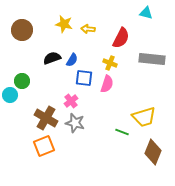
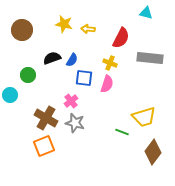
gray rectangle: moved 2 px left, 1 px up
green circle: moved 6 px right, 6 px up
brown diamond: rotated 15 degrees clockwise
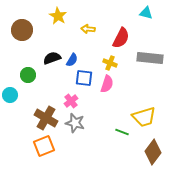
yellow star: moved 6 px left, 8 px up; rotated 18 degrees clockwise
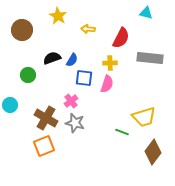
yellow cross: rotated 24 degrees counterclockwise
cyan circle: moved 10 px down
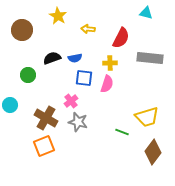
blue semicircle: moved 3 px right, 2 px up; rotated 48 degrees clockwise
yellow trapezoid: moved 3 px right
gray star: moved 3 px right, 1 px up
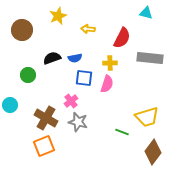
yellow star: rotated 18 degrees clockwise
red semicircle: moved 1 px right
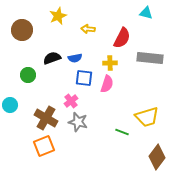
brown diamond: moved 4 px right, 5 px down
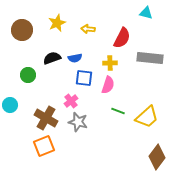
yellow star: moved 1 px left, 7 px down
pink semicircle: moved 1 px right, 1 px down
yellow trapezoid: rotated 25 degrees counterclockwise
green line: moved 4 px left, 21 px up
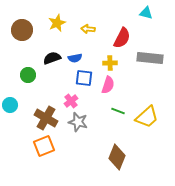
brown diamond: moved 40 px left; rotated 15 degrees counterclockwise
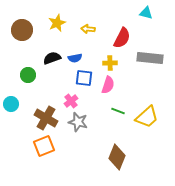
cyan circle: moved 1 px right, 1 px up
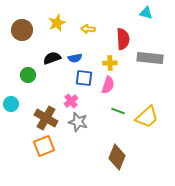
red semicircle: moved 1 px right, 1 px down; rotated 30 degrees counterclockwise
